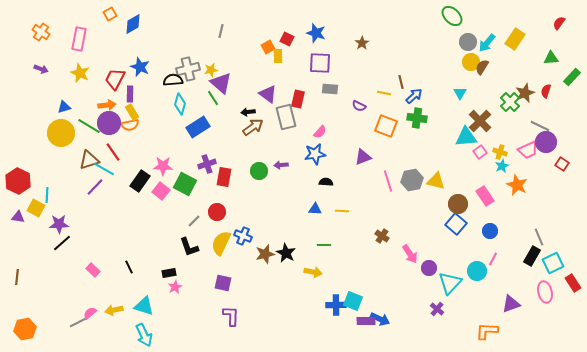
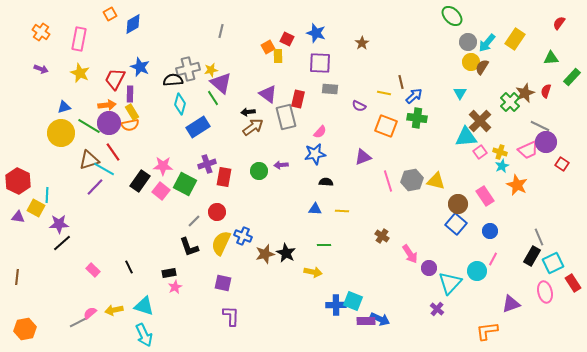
orange L-shape at (487, 331): rotated 10 degrees counterclockwise
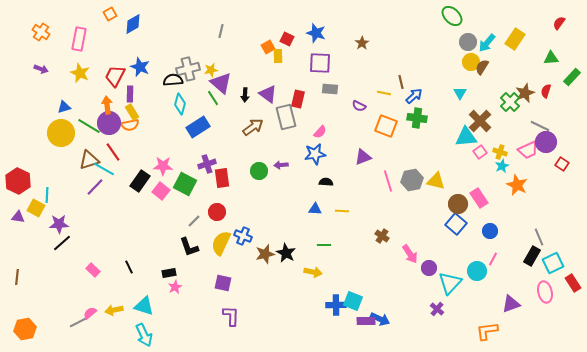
red trapezoid at (115, 79): moved 3 px up
orange arrow at (107, 105): rotated 90 degrees counterclockwise
black arrow at (248, 112): moved 3 px left, 17 px up; rotated 80 degrees counterclockwise
red rectangle at (224, 177): moved 2 px left, 1 px down; rotated 18 degrees counterclockwise
pink rectangle at (485, 196): moved 6 px left, 2 px down
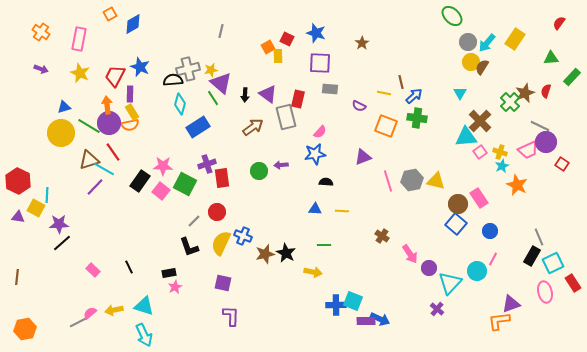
orange L-shape at (487, 331): moved 12 px right, 10 px up
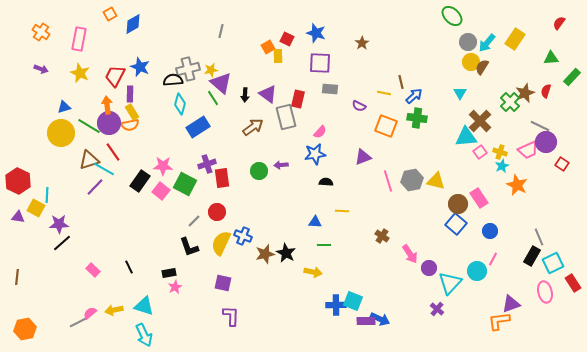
blue triangle at (315, 209): moved 13 px down
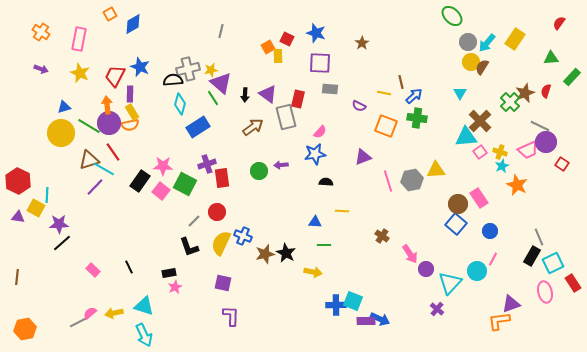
yellow triangle at (436, 181): moved 11 px up; rotated 18 degrees counterclockwise
purple circle at (429, 268): moved 3 px left, 1 px down
yellow arrow at (114, 310): moved 3 px down
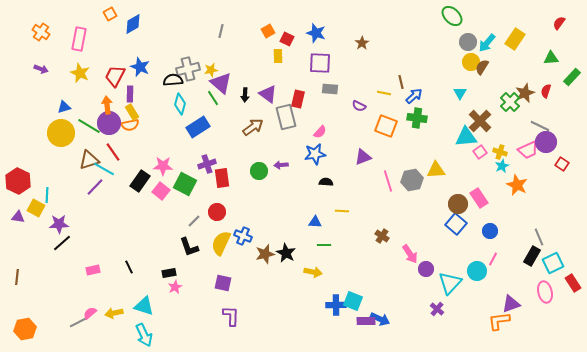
orange square at (268, 47): moved 16 px up
pink rectangle at (93, 270): rotated 56 degrees counterclockwise
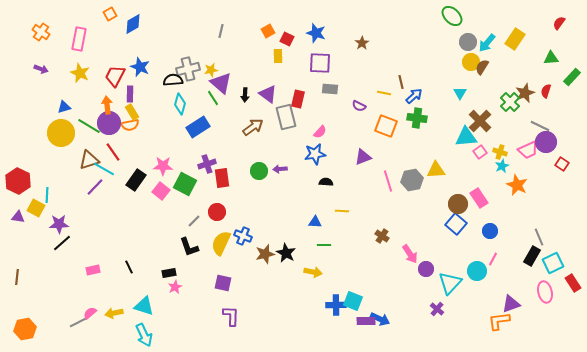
purple arrow at (281, 165): moved 1 px left, 4 px down
black rectangle at (140, 181): moved 4 px left, 1 px up
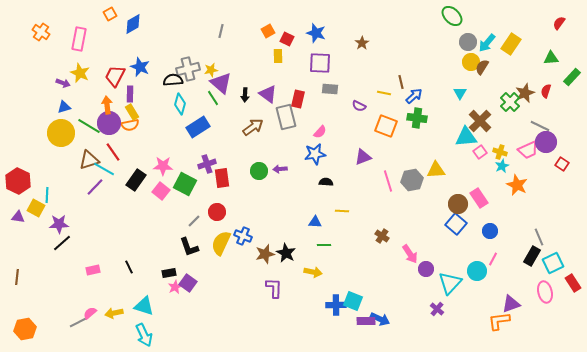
yellow rectangle at (515, 39): moved 4 px left, 5 px down
purple arrow at (41, 69): moved 22 px right, 14 px down
purple square at (223, 283): moved 35 px left; rotated 24 degrees clockwise
purple L-shape at (231, 316): moved 43 px right, 28 px up
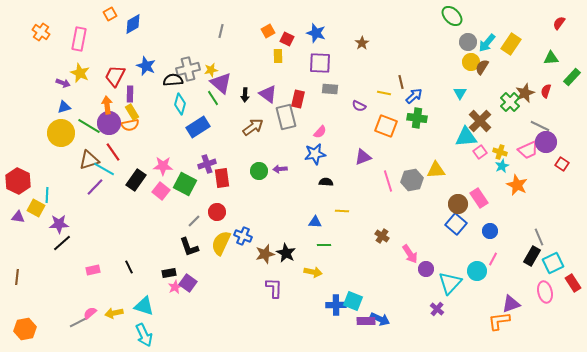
blue star at (140, 67): moved 6 px right, 1 px up
